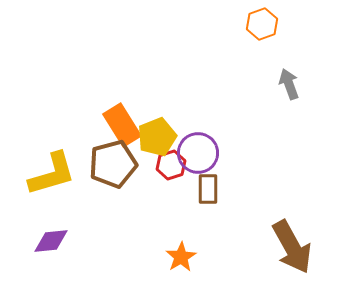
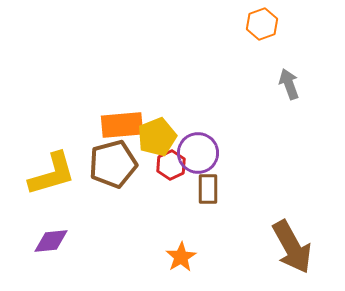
orange rectangle: rotated 63 degrees counterclockwise
red hexagon: rotated 8 degrees counterclockwise
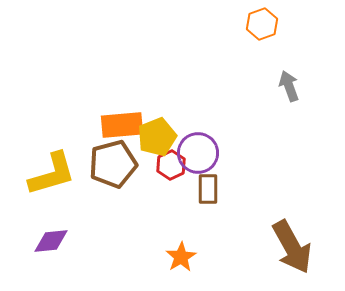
gray arrow: moved 2 px down
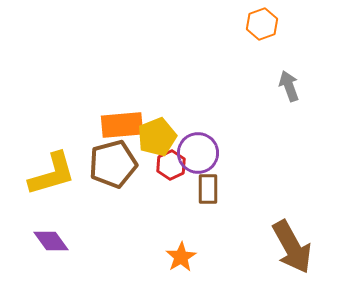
purple diamond: rotated 60 degrees clockwise
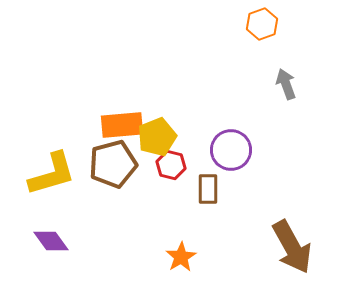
gray arrow: moved 3 px left, 2 px up
purple circle: moved 33 px right, 3 px up
red hexagon: rotated 20 degrees counterclockwise
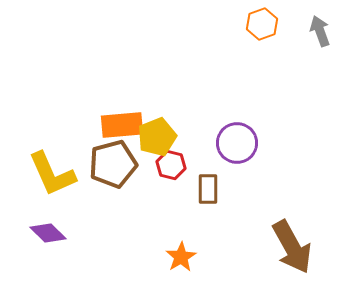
gray arrow: moved 34 px right, 53 px up
purple circle: moved 6 px right, 7 px up
yellow L-shape: rotated 82 degrees clockwise
purple diamond: moved 3 px left, 8 px up; rotated 9 degrees counterclockwise
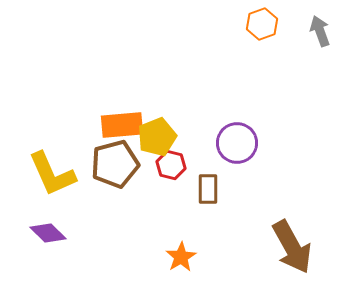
brown pentagon: moved 2 px right
